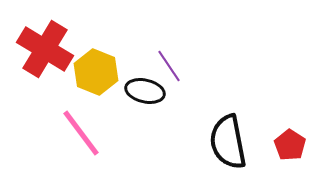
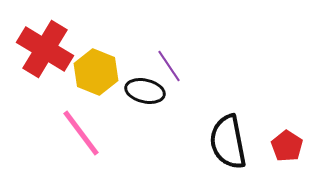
red pentagon: moved 3 px left, 1 px down
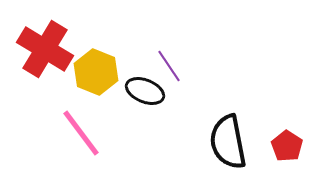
black ellipse: rotated 9 degrees clockwise
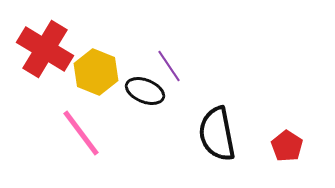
black semicircle: moved 11 px left, 8 px up
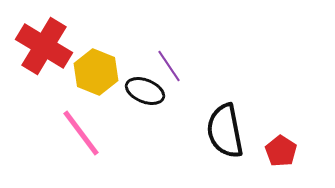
red cross: moved 1 px left, 3 px up
black semicircle: moved 8 px right, 3 px up
red pentagon: moved 6 px left, 5 px down
